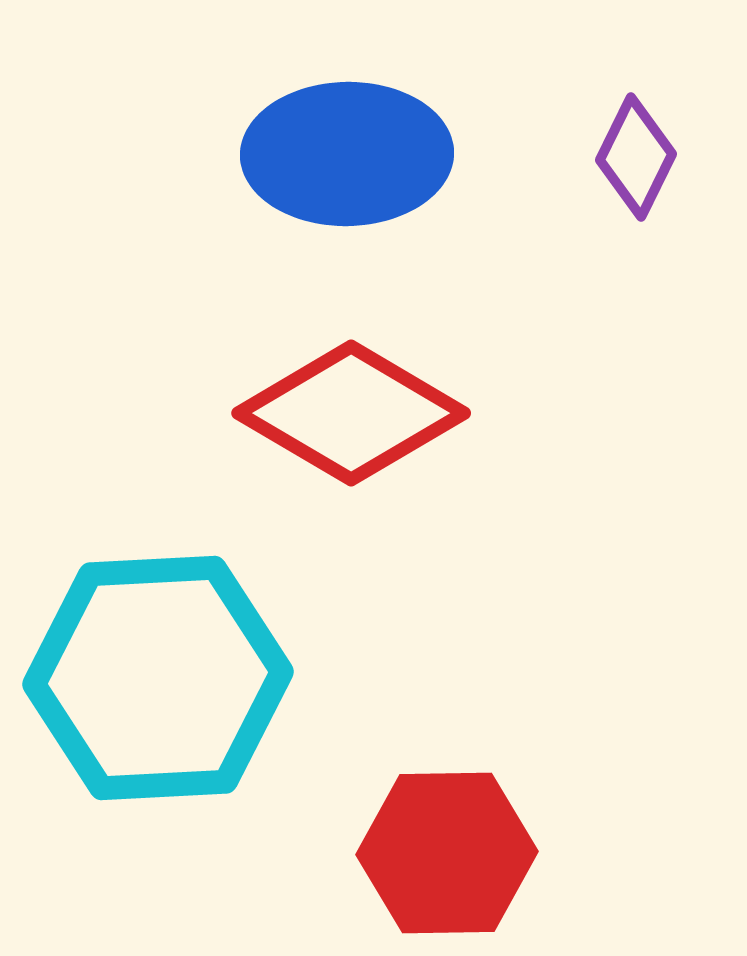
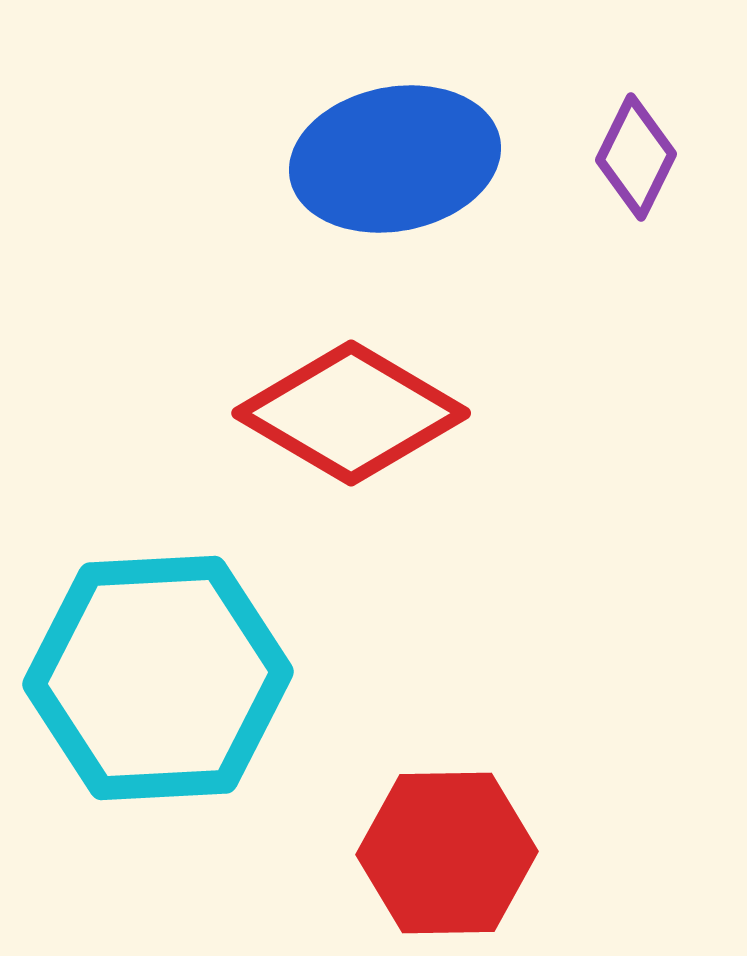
blue ellipse: moved 48 px right, 5 px down; rotated 10 degrees counterclockwise
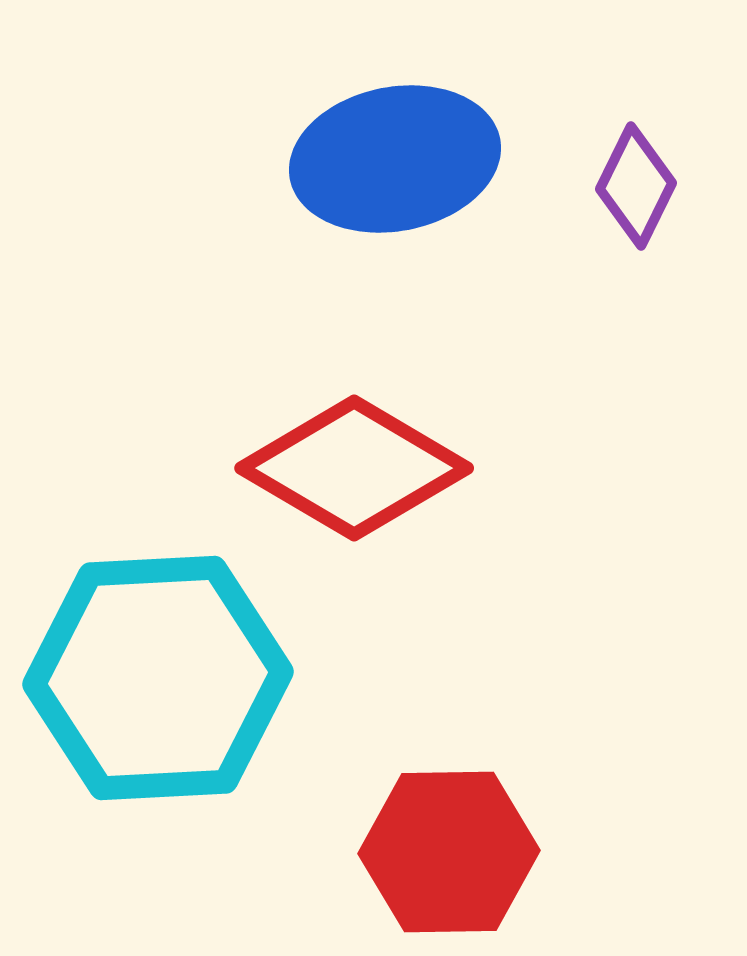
purple diamond: moved 29 px down
red diamond: moved 3 px right, 55 px down
red hexagon: moved 2 px right, 1 px up
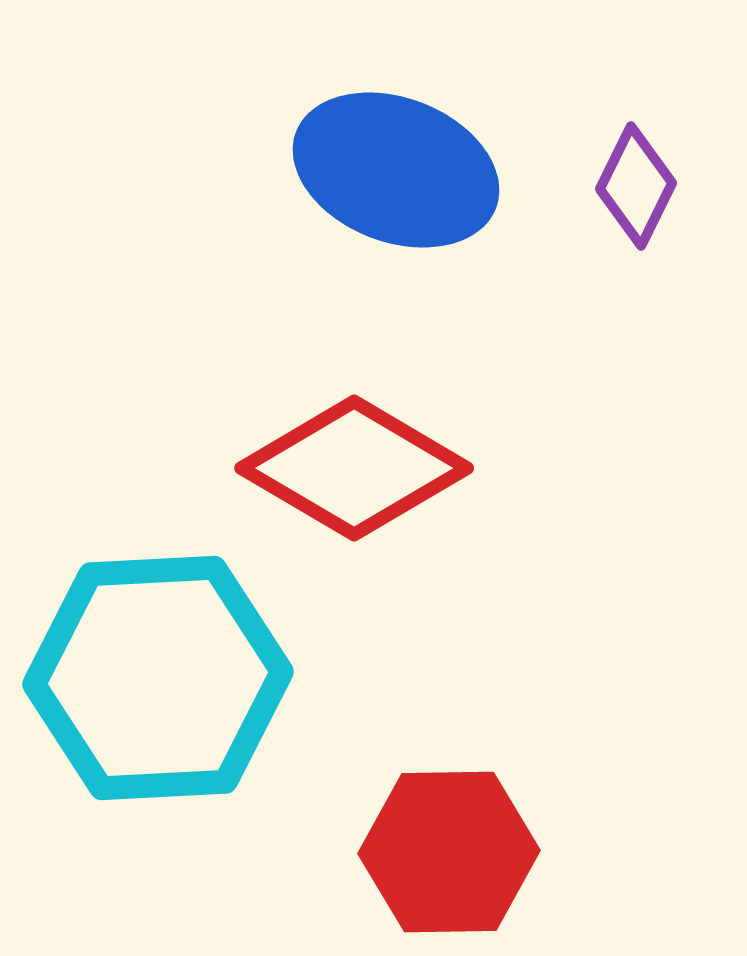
blue ellipse: moved 1 px right, 11 px down; rotated 32 degrees clockwise
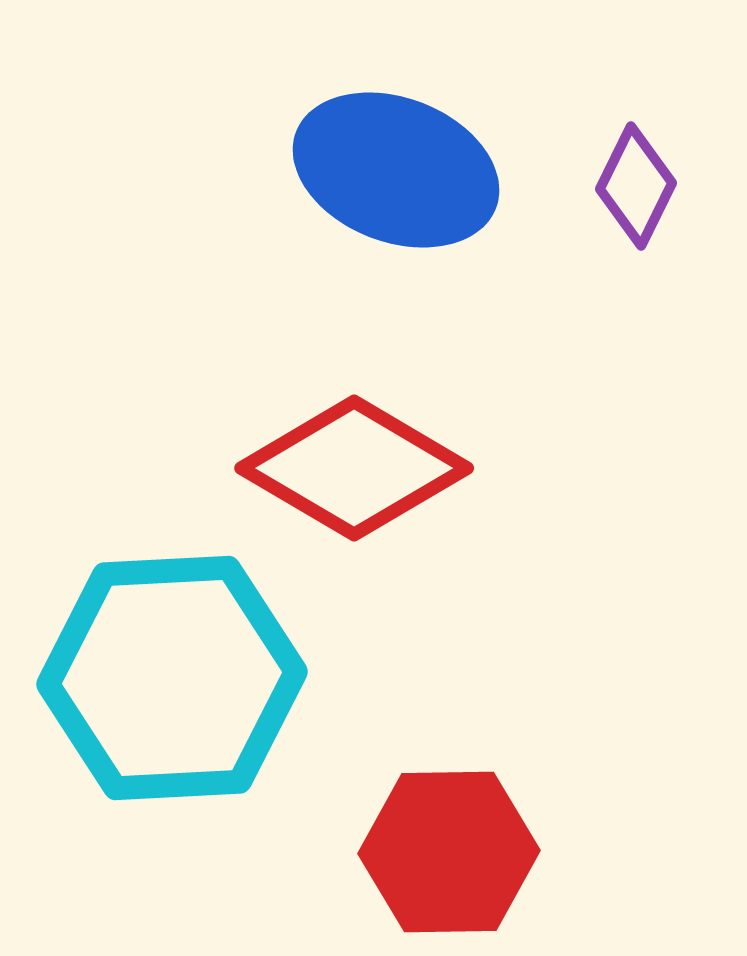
cyan hexagon: moved 14 px right
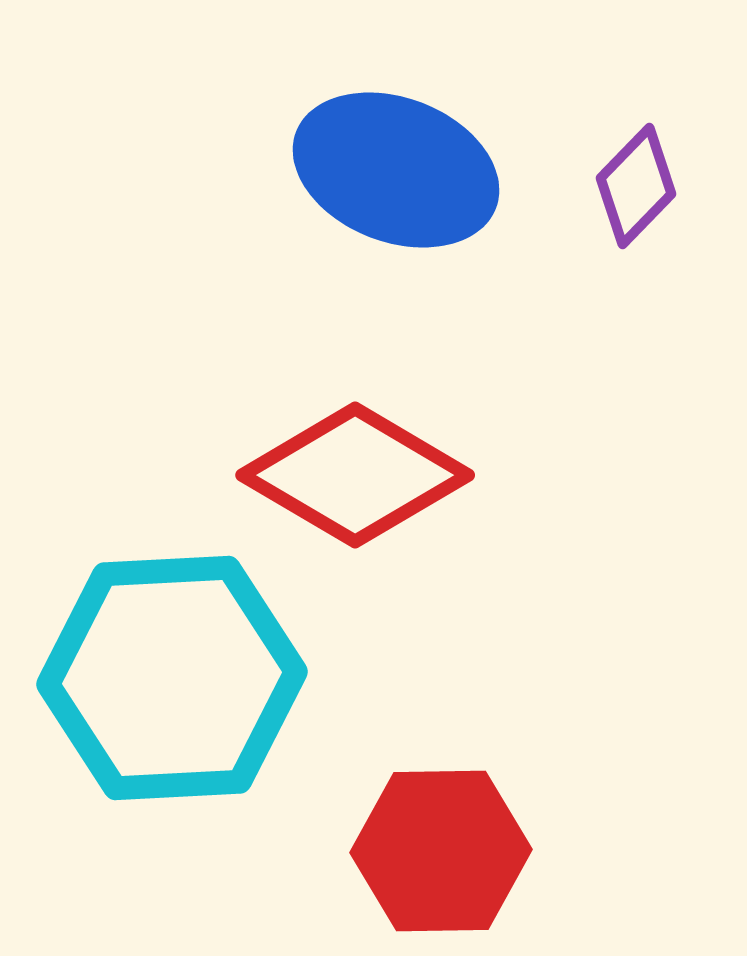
purple diamond: rotated 18 degrees clockwise
red diamond: moved 1 px right, 7 px down
red hexagon: moved 8 px left, 1 px up
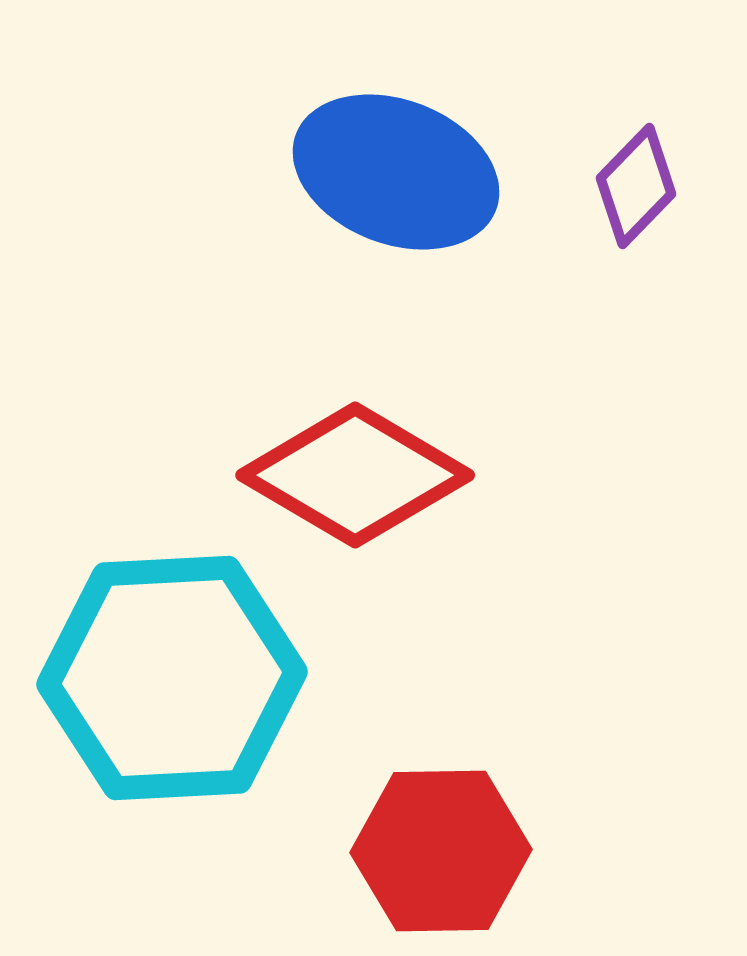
blue ellipse: moved 2 px down
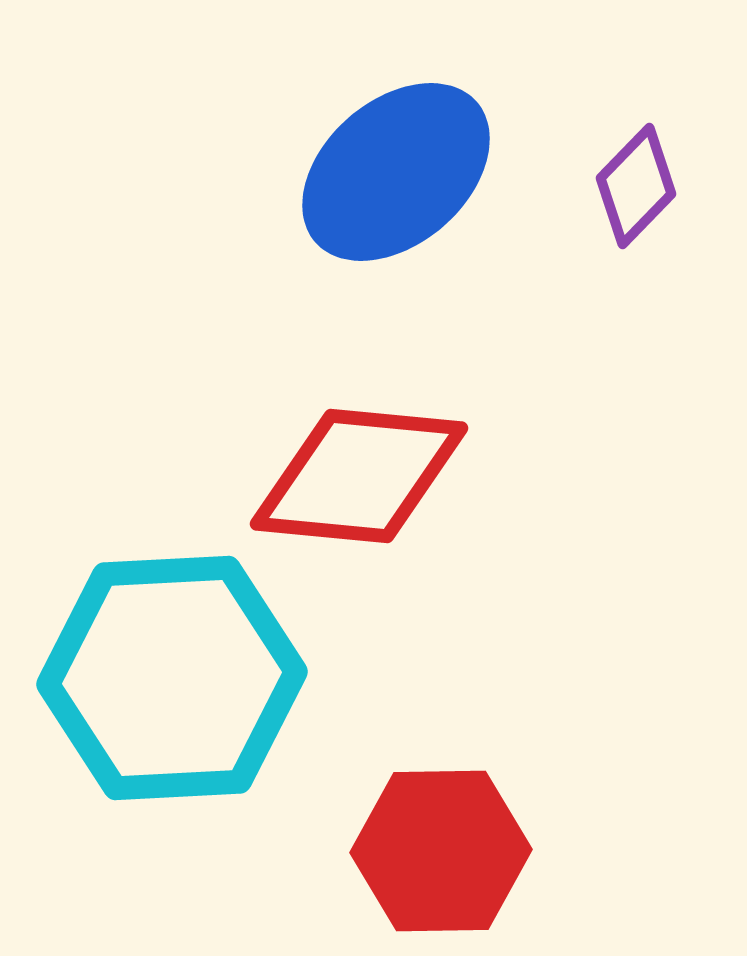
blue ellipse: rotated 62 degrees counterclockwise
red diamond: moved 4 px right, 1 px down; rotated 25 degrees counterclockwise
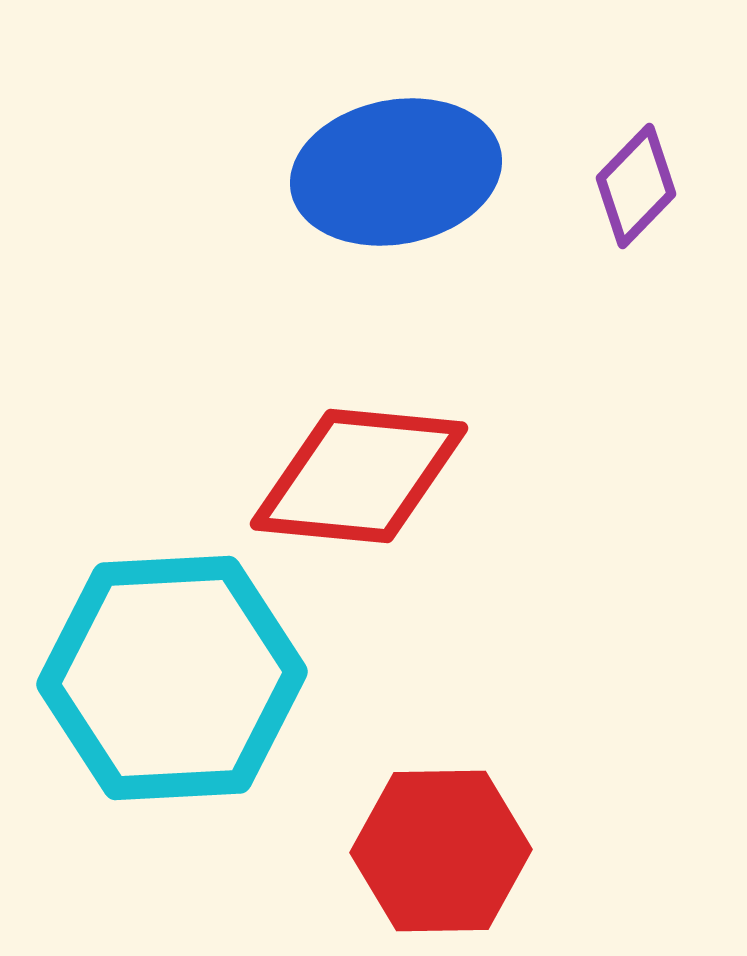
blue ellipse: rotated 30 degrees clockwise
